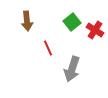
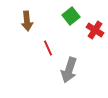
green square: moved 1 px left, 6 px up
gray arrow: moved 3 px left, 1 px down
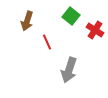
green square: rotated 12 degrees counterclockwise
brown arrow: rotated 24 degrees clockwise
red line: moved 1 px left, 6 px up
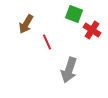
green square: moved 3 px right, 2 px up; rotated 18 degrees counterclockwise
brown arrow: moved 1 px left, 3 px down; rotated 12 degrees clockwise
red cross: moved 3 px left
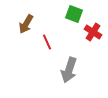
red cross: moved 1 px right, 2 px down
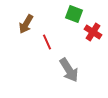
gray arrow: rotated 50 degrees counterclockwise
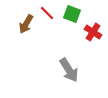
green square: moved 2 px left
red line: moved 29 px up; rotated 21 degrees counterclockwise
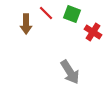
red line: moved 1 px left
brown arrow: rotated 30 degrees counterclockwise
gray arrow: moved 1 px right, 2 px down
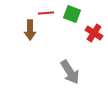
red line: rotated 49 degrees counterclockwise
brown arrow: moved 4 px right, 6 px down
red cross: moved 1 px right, 1 px down
